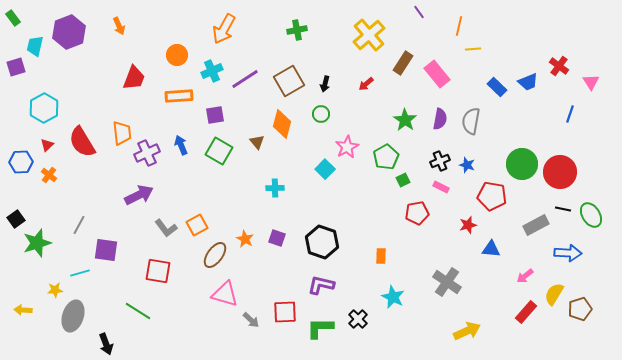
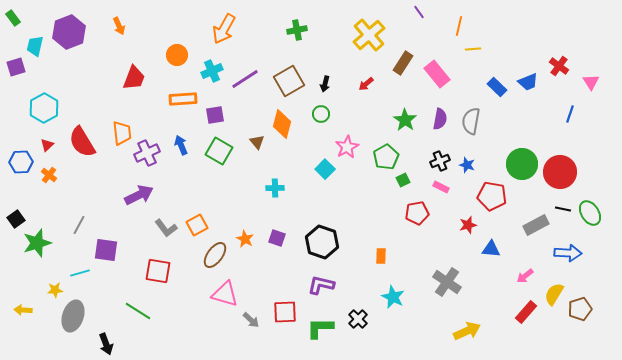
orange rectangle at (179, 96): moved 4 px right, 3 px down
green ellipse at (591, 215): moved 1 px left, 2 px up
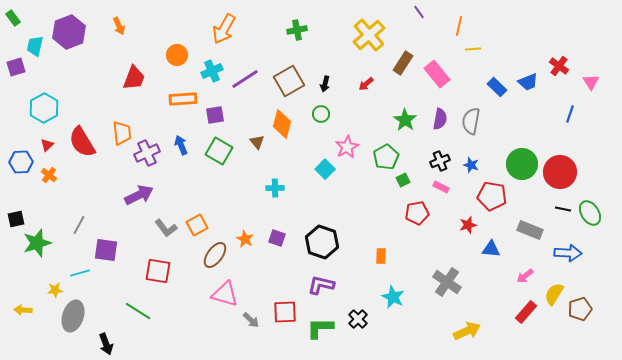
blue star at (467, 165): moved 4 px right
black square at (16, 219): rotated 24 degrees clockwise
gray rectangle at (536, 225): moved 6 px left, 5 px down; rotated 50 degrees clockwise
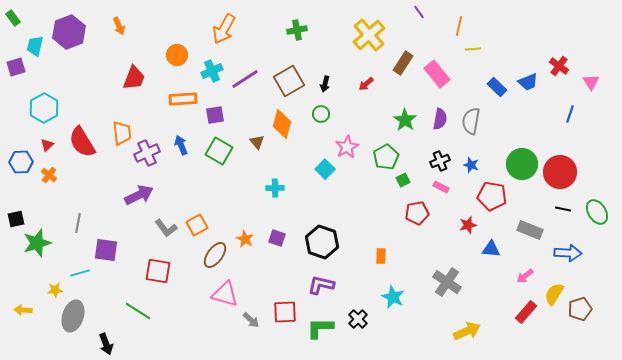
green ellipse at (590, 213): moved 7 px right, 1 px up
gray line at (79, 225): moved 1 px left, 2 px up; rotated 18 degrees counterclockwise
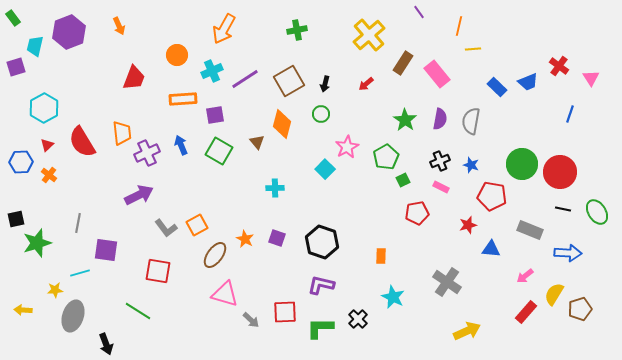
pink triangle at (591, 82): moved 4 px up
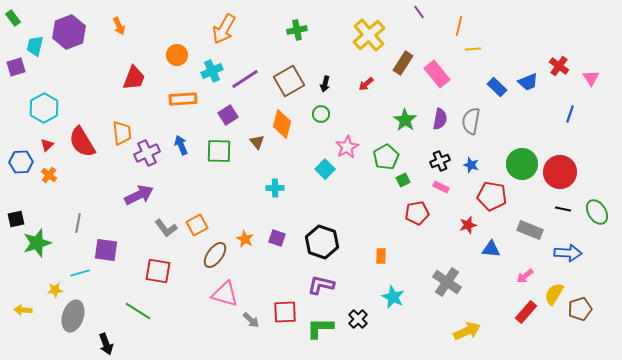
purple square at (215, 115): moved 13 px right; rotated 24 degrees counterclockwise
green square at (219, 151): rotated 28 degrees counterclockwise
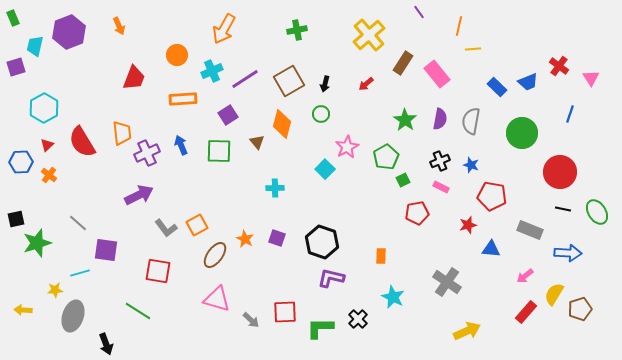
green rectangle at (13, 18): rotated 14 degrees clockwise
green circle at (522, 164): moved 31 px up
gray line at (78, 223): rotated 60 degrees counterclockwise
purple L-shape at (321, 285): moved 10 px right, 7 px up
pink triangle at (225, 294): moved 8 px left, 5 px down
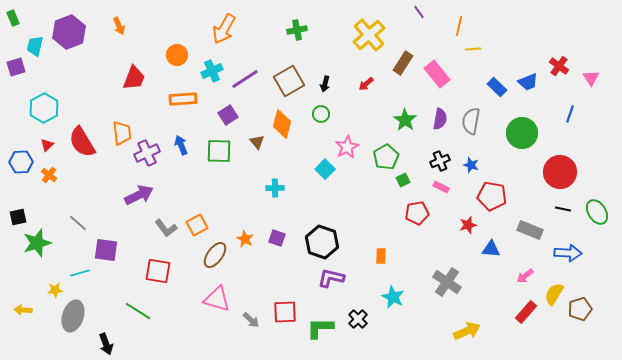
black square at (16, 219): moved 2 px right, 2 px up
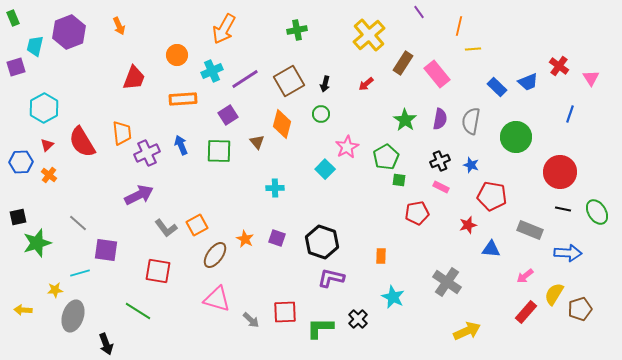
green circle at (522, 133): moved 6 px left, 4 px down
green square at (403, 180): moved 4 px left; rotated 32 degrees clockwise
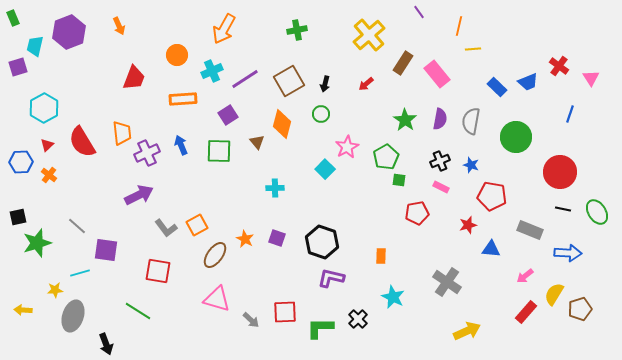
purple square at (16, 67): moved 2 px right
gray line at (78, 223): moved 1 px left, 3 px down
